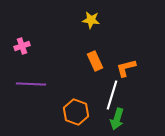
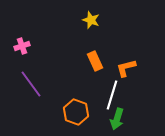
yellow star: rotated 12 degrees clockwise
purple line: rotated 52 degrees clockwise
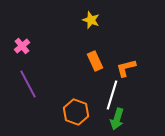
pink cross: rotated 21 degrees counterclockwise
purple line: moved 3 px left; rotated 8 degrees clockwise
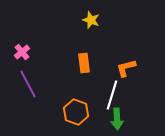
pink cross: moved 6 px down
orange rectangle: moved 11 px left, 2 px down; rotated 18 degrees clockwise
green arrow: rotated 20 degrees counterclockwise
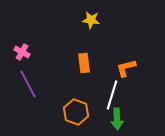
yellow star: rotated 12 degrees counterclockwise
pink cross: rotated 21 degrees counterclockwise
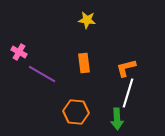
yellow star: moved 4 px left
pink cross: moved 3 px left
purple line: moved 14 px right, 10 px up; rotated 32 degrees counterclockwise
white line: moved 16 px right, 2 px up
orange hexagon: rotated 15 degrees counterclockwise
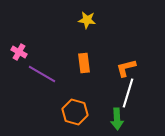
orange hexagon: moved 1 px left; rotated 10 degrees clockwise
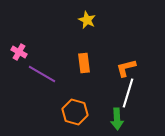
yellow star: rotated 18 degrees clockwise
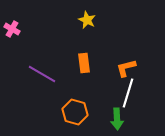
pink cross: moved 7 px left, 23 px up
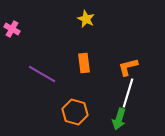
yellow star: moved 1 px left, 1 px up
orange L-shape: moved 2 px right, 1 px up
green arrow: moved 2 px right; rotated 20 degrees clockwise
